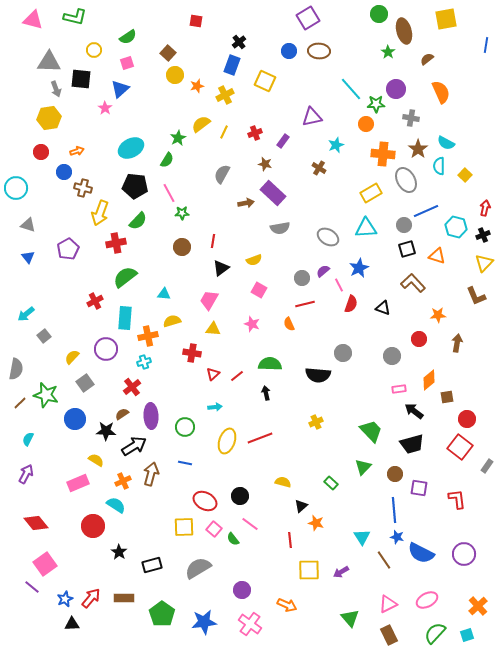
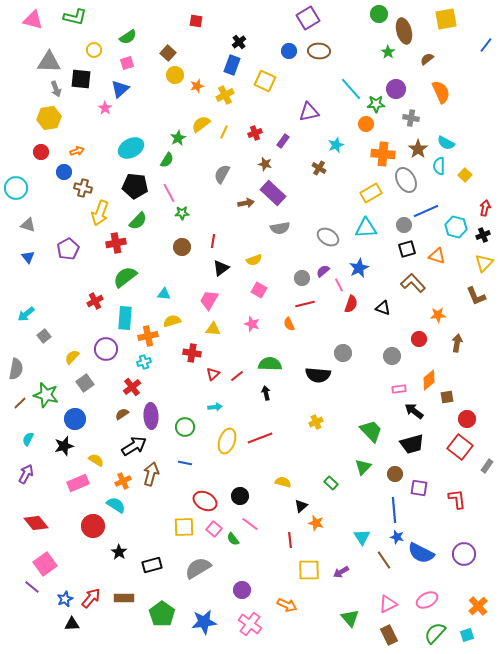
blue line at (486, 45): rotated 28 degrees clockwise
purple triangle at (312, 117): moved 3 px left, 5 px up
black star at (106, 431): moved 42 px left, 15 px down; rotated 18 degrees counterclockwise
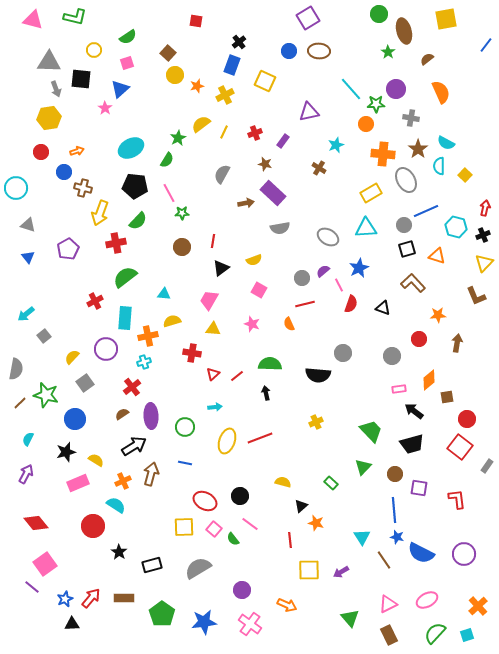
black star at (64, 446): moved 2 px right, 6 px down
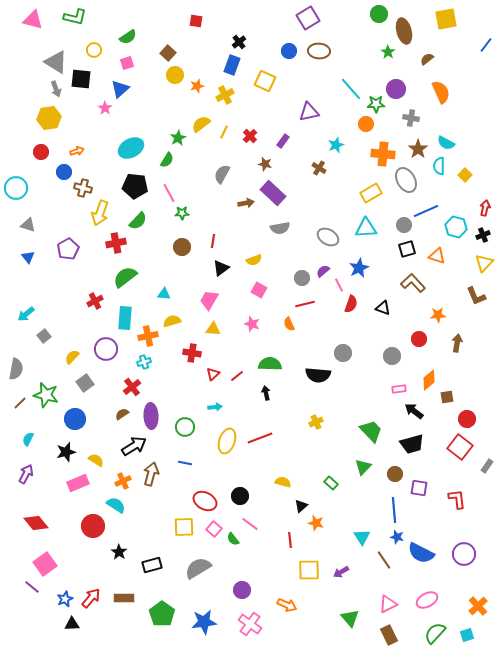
gray triangle at (49, 62): moved 7 px right; rotated 30 degrees clockwise
red cross at (255, 133): moved 5 px left, 3 px down; rotated 24 degrees counterclockwise
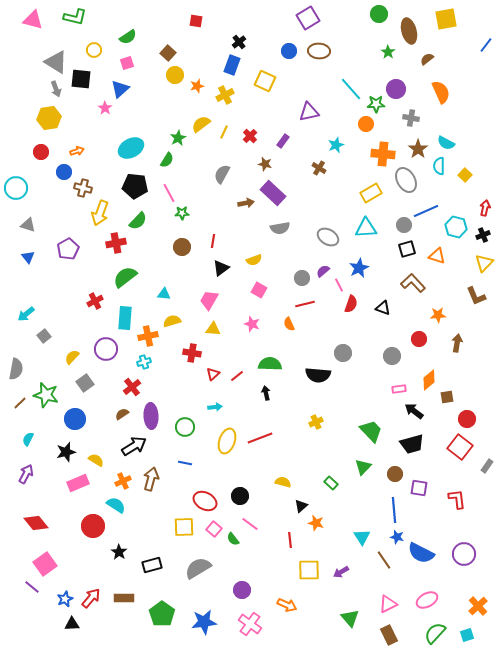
brown ellipse at (404, 31): moved 5 px right
brown arrow at (151, 474): moved 5 px down
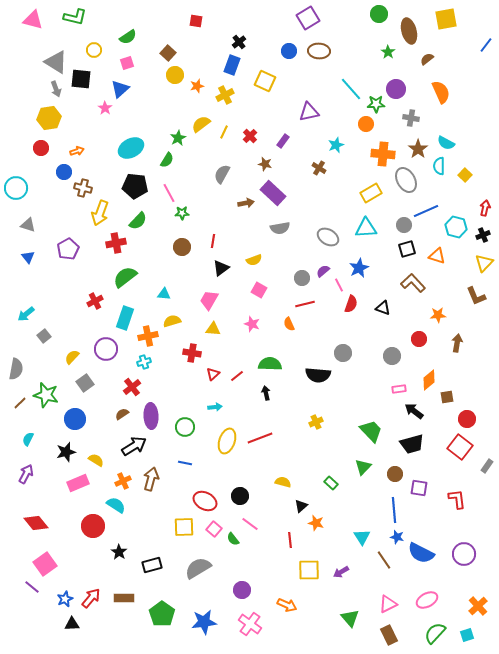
red circle at (41, 152): moved 4 px up
cyan rectangle at (125, 318): rotated 15 degrees clockwise
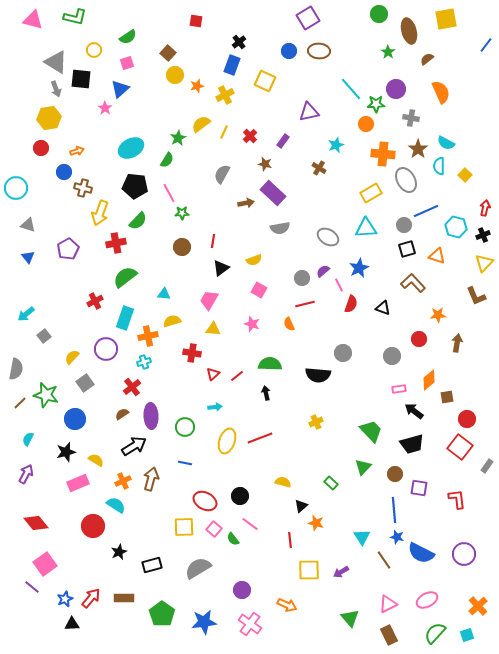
black star at (119, 552): rotated 14 degrees clockwise
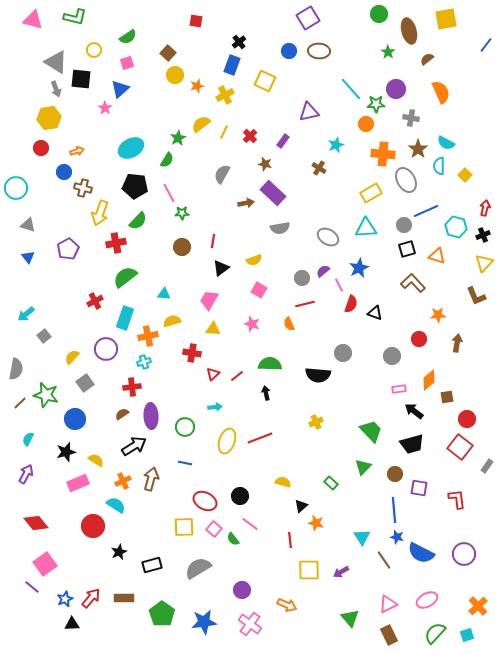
black triangle at (383, 308): moved 8 px left, 5 px down
red cross at (132, 387): rotated 30 degrees clockwise
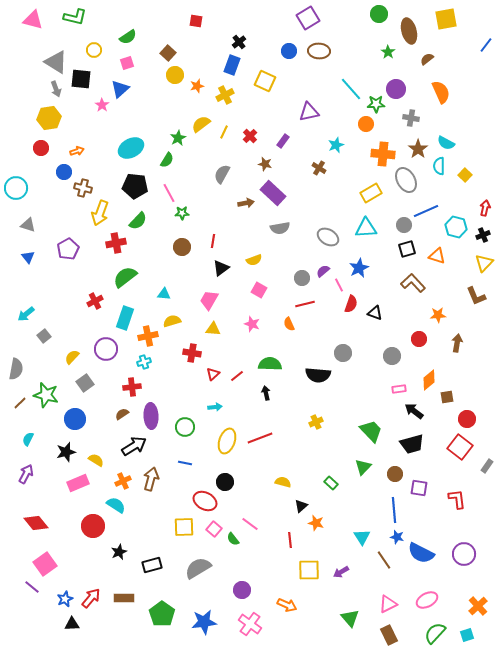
pink star at (105, 108): moved 3 px left, 3 px up
black circle at (240, 496): moved 15 px left, 14 px up
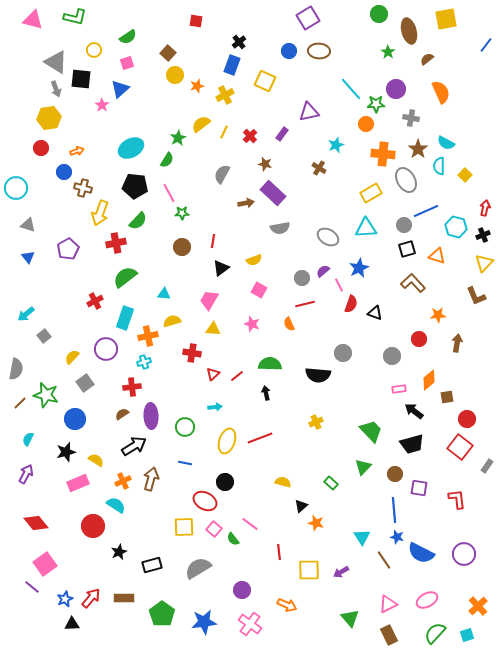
purple rectangle at (283, 141): moved 1 px left, 7 px up
red line at (290, 540): moved 11 px left, 12 px down
